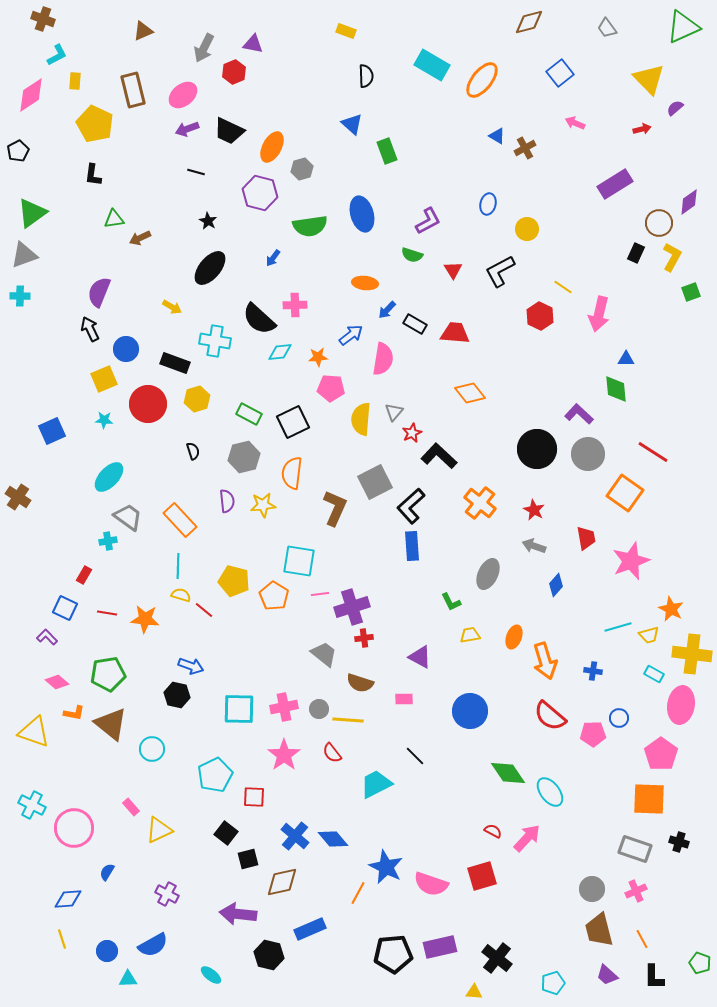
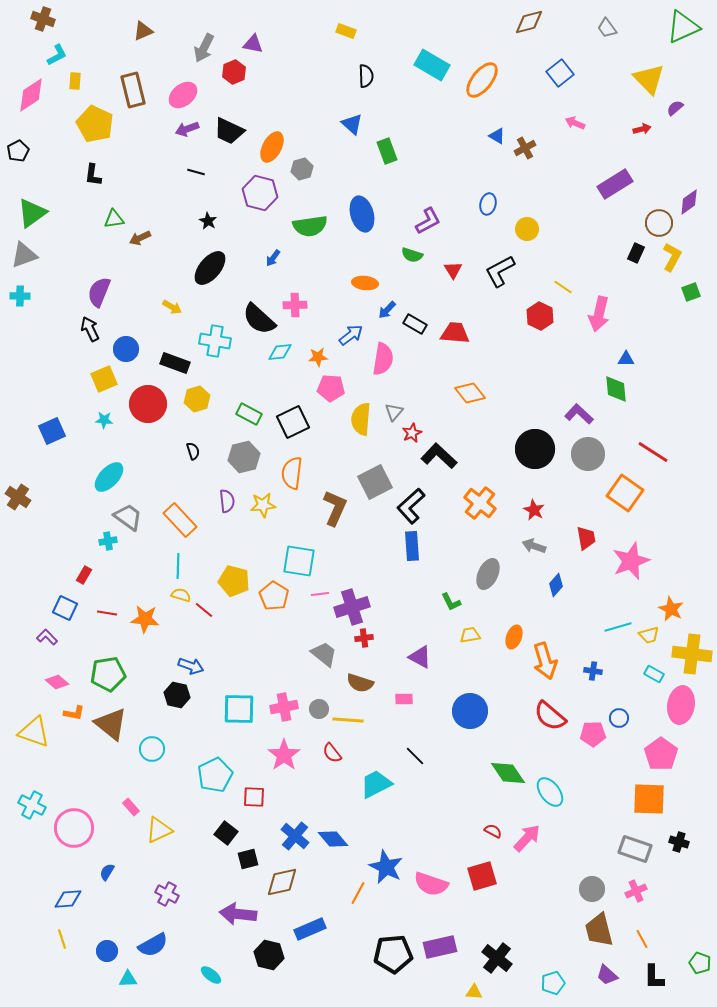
black circle at (537, 449): moved 2 px left
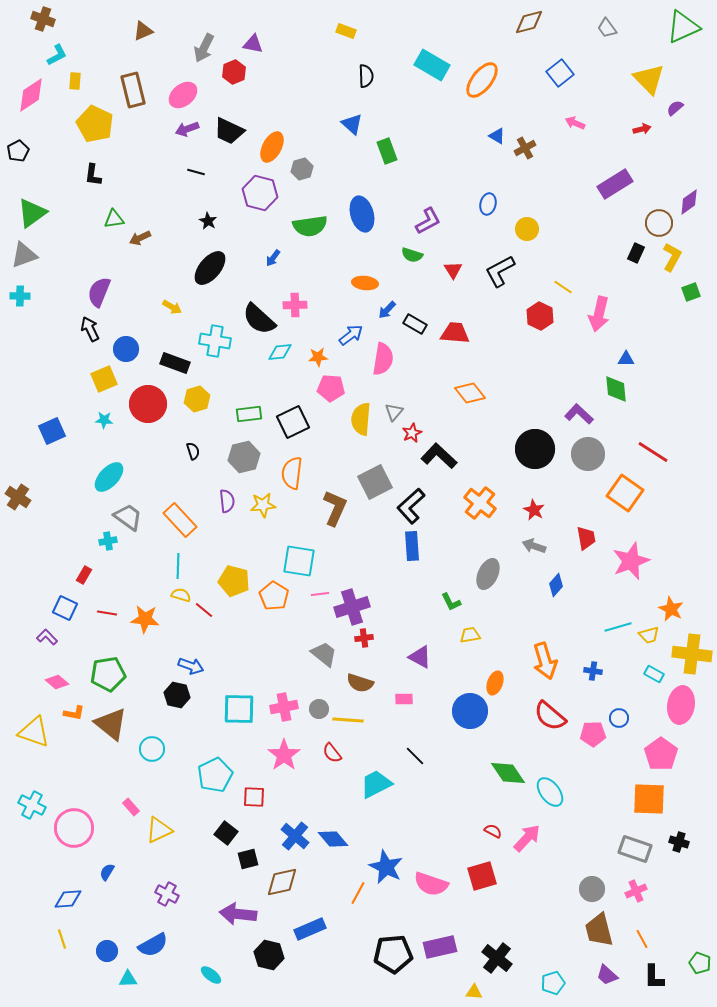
green rectangle at (249, 414): rotated 35 degrees counterclockwise
orange ellipse at (514, 637): moved 19 px left, 46 px down
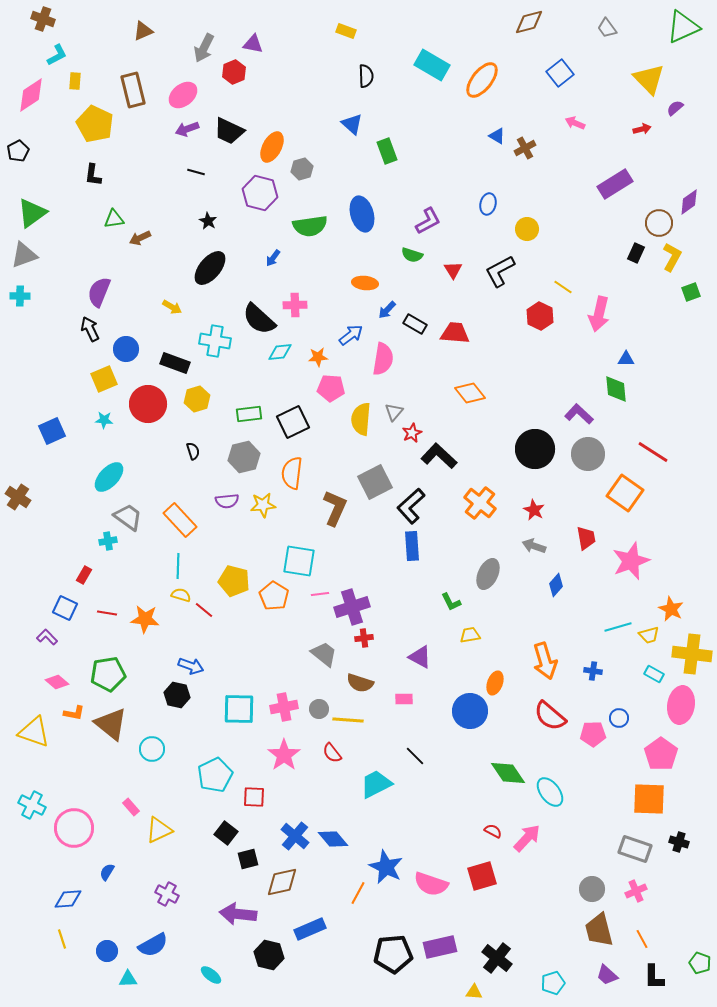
purple semicircle at (227, 501): rotated 90 degrees clockwise
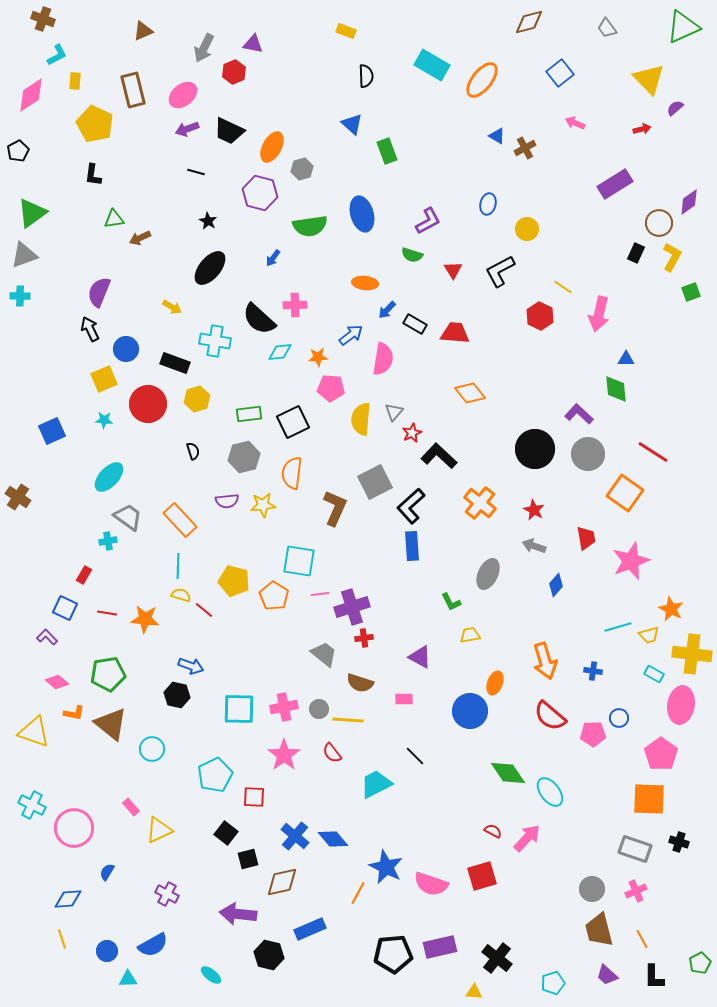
green pentagon at (700, 963): rotated 25 degrees clockwise
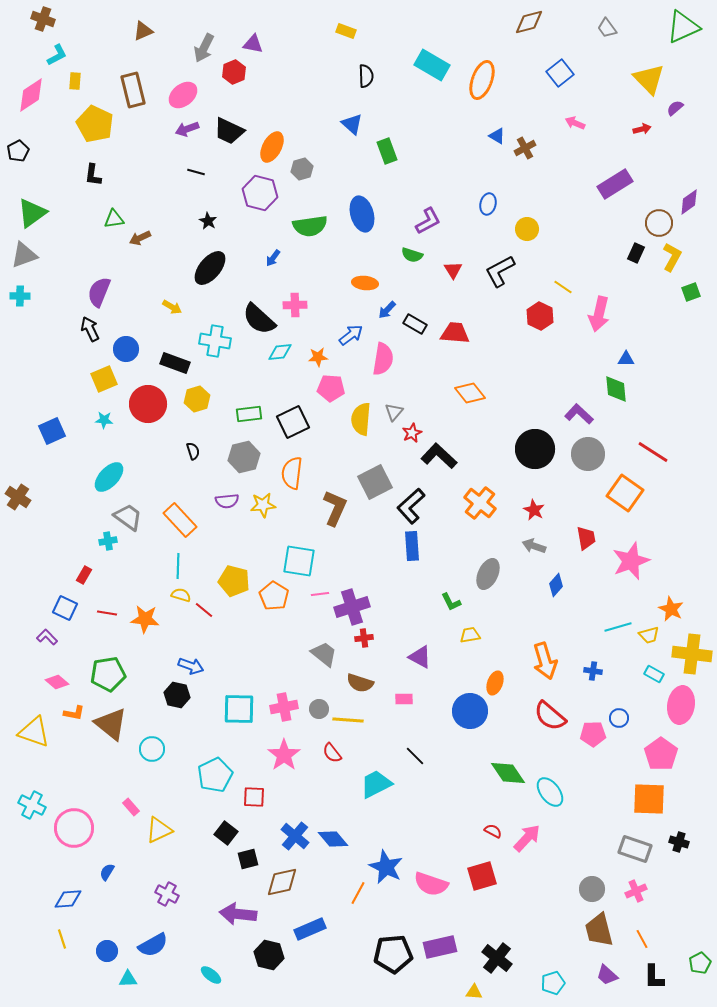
orange ellipse at (482, 80): rotated 18 degrees counterclockwise
